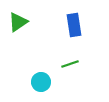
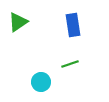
blue rectangle: moved 1 px left
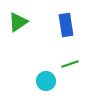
blue rectangle: moved 7 px left
cyan circle: moved 5 px right, 1 px up
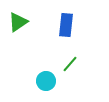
blue rectangle: rotated 15 degrees clockwise
green line: rotated 30 degrees counterclockwise
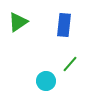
blue rectangle: moved 2 px left
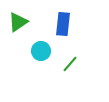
blue rectangle: moved 1 px left, 1 px up
cyan circle: moved 5 px left, 30 px up
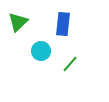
green triangle: rotated 10 degrees counterclockwise
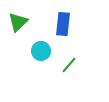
green line: moved 1 px left, 1 px down
